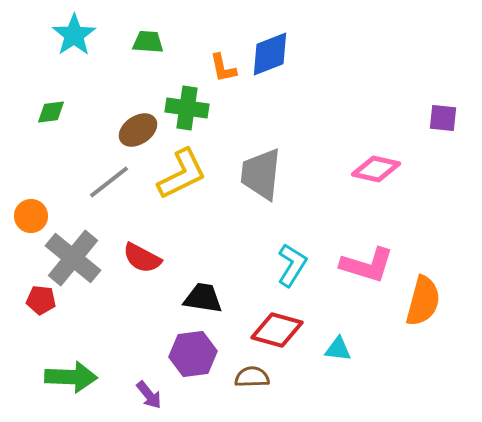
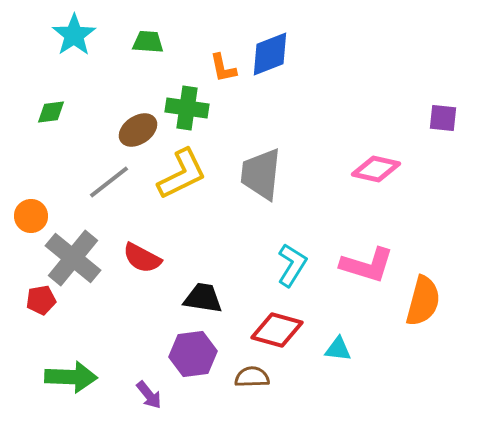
red pentagon: rotated 16 degrees counterclockwise
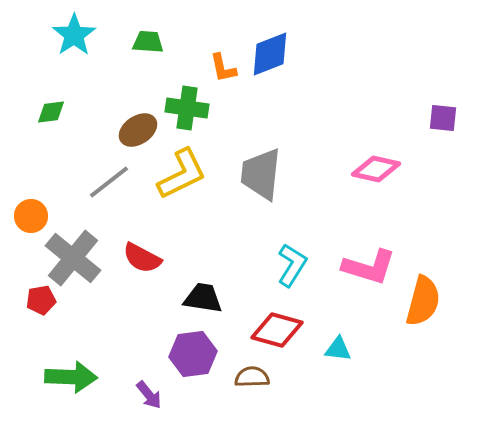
pink L-shape: moved 2 px right, 2 px down
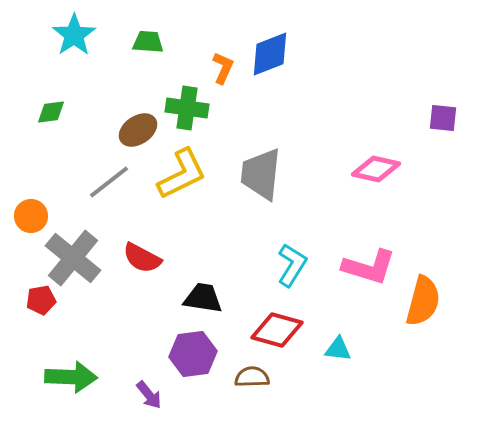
orange L-shape: rotated 144 degrees counterclockwise
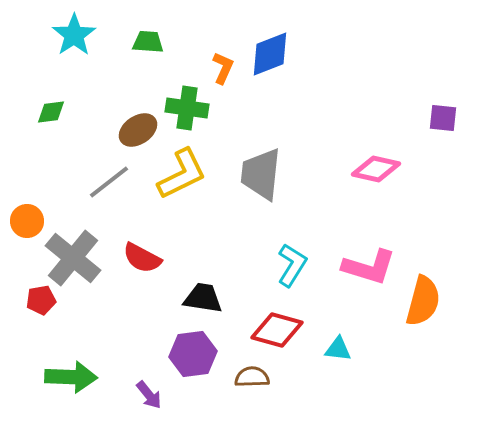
orange circle: moved 4 px left, 5 px down
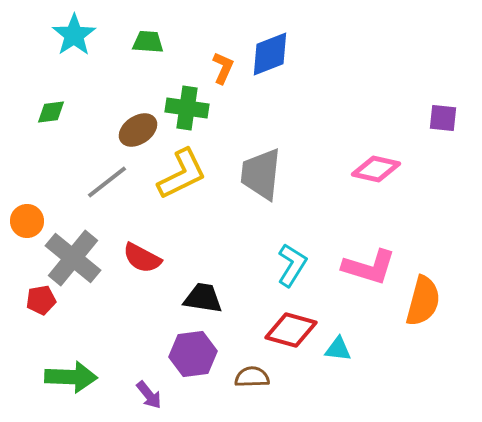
gray line: moved 2 px left
red diamond: moved 14 px right
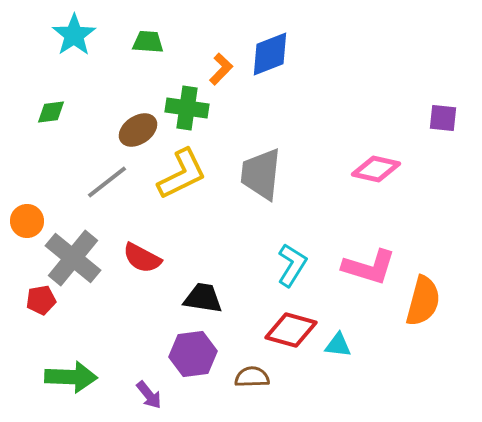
orange L-shape: moved 2 px left, 1 px down; rotated 20 degrees clockwise
cyan triangle: moved 4 px up
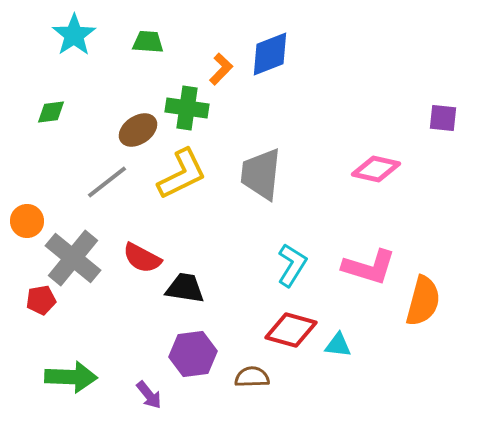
black trapezoid: moved 18 px left, 10 px up
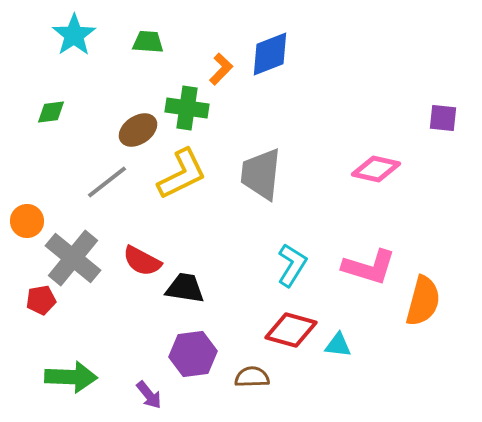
red semicircle: moved 3 px down
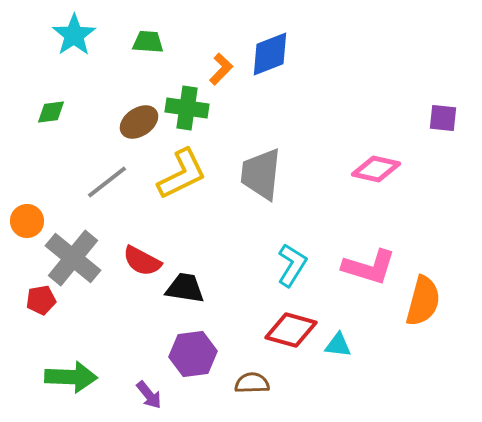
brown ellipse: moved 1 px right, 8 px up
brown semicircle: moved 6 px down
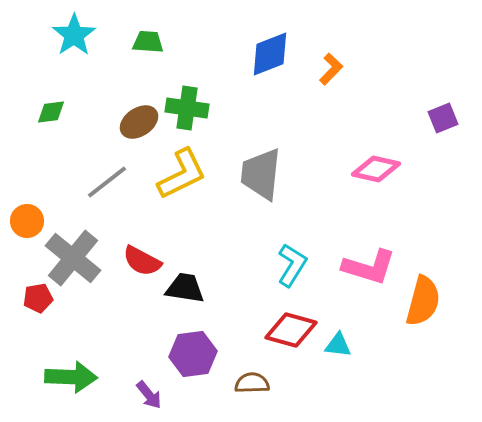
orange L-shape: moved 110 px right
purple square: rotated 28 degrees counterclockwise
red pentagon: moved 3 px left, 2 px up
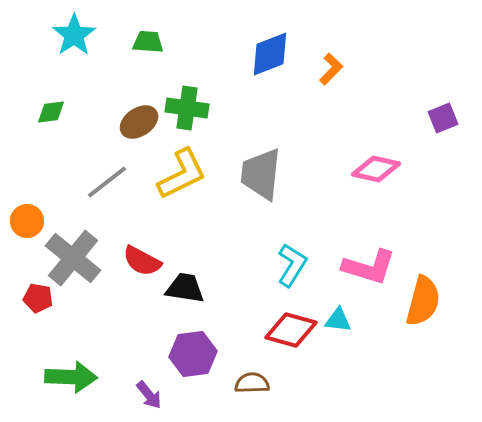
red pentagon: rotated 20 degrees clockwise
cyan triangle: moved 25 px up
